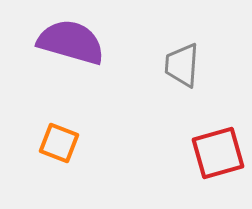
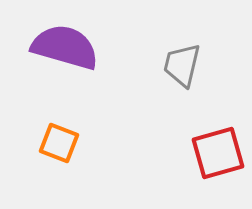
purple semicircle: moved 6 px left, 5 px down
gray trapezoid: rotated 9 degrees clockwise
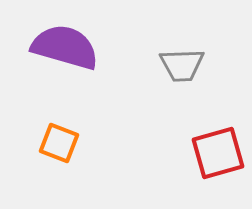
gray trapezoid: rotated 105 degrees counterclockwise
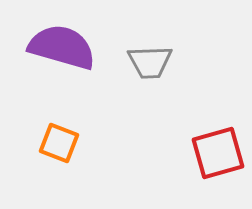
purple semicircle: moved 3 px left
gray trapezoid: moved 32 px left, 3 px up
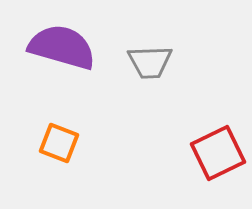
red square: rotated 10 degrees counterclockwise
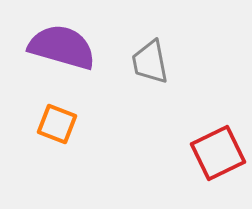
gray trapezoid: rotated 81 degrees clockwise
orange square: moved 2 px left, 19 px up
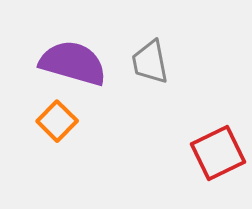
purple semicircle: moved 11 px right, 16 px down
orange square: moved 3 px up; rotated 24 degrees clockwise
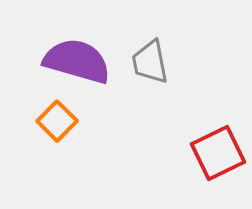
purple semicircle: moved 4 px right, 2 px up
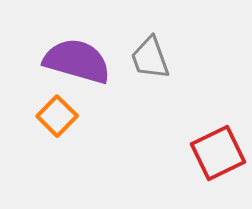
gray trapezoid: moved 4 px up; rotated 9 degrees counterclockwise
orange square: moved 5 px up
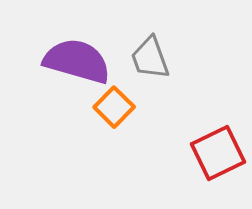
orange square: moved 57 px right, 9 px up
